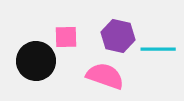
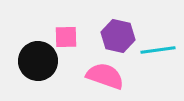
cyan line: moved 1 px down; rotated 8 degrees counterclockwise
black circle: moved 2 px right
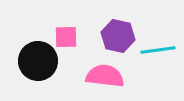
pink semicircle: rotated 12 degrees counterclockwise
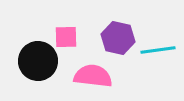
purple hexagon: moved 2 px down
pink semicircle: moved 12 px left
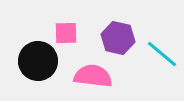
pink square: moved 4 px up
cyan line: moved 4 px right, 4 px down; rotated 48 degrees clockwise
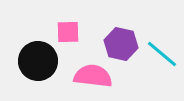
pink square: moved 2 px right, 1 px up
purple hexagon: moved 3 px right, 6 px down
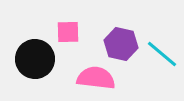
black circle: moved 3 px left, 2 px up
pink semicircle: moved 3 px right, 2 px down
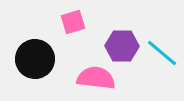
pink square: moved 5 px right, 10 px up; rotated 15 degrees counterclockwise
purple hexagon: moved 1 px right, 2 px down; rotated 12 degrees counterclockwise
cyan line: moved 1 px up
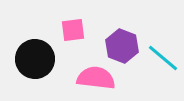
pink square: moved 8 px down; rotated 10 degrees clockwise
purple hexagon: rotated 20 degrees clockwise
cyan line: moved 1 px right, 5 px down
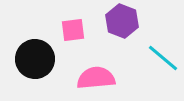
purple hexagon: moved 25 px up
pink semicircle: rotated 12 degrees counterclockwise
